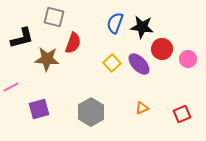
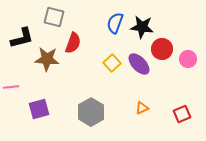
pink line: rotated 21 degrees clockwise
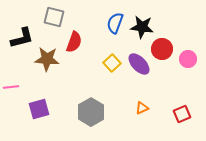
red semicircle: moved 1 px right, 1 px up
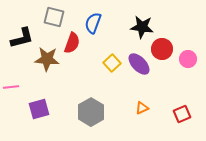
blue semicircle: moved 22 px left
red semicircle: moved 2 px left, 1 px down
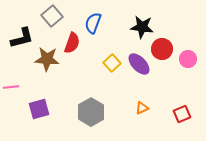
gray square: moved 2 px left, 1 px up; rotated 35 degrees clockwise
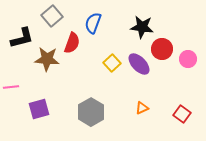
red square: rotated 30 degrees counterclockwise
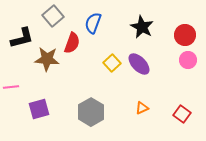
gray square: moved 1 px right
black star: rotated 20 degrees clockwise
red circle: moved 23 px right, 14 px up
pink circle: moved 1 px down
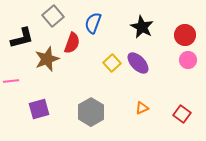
brown star: rotated 25 degrees counterclockwise
purple ellipse: moved 1 px left, 1 px up
pink line: moved 6 px up
